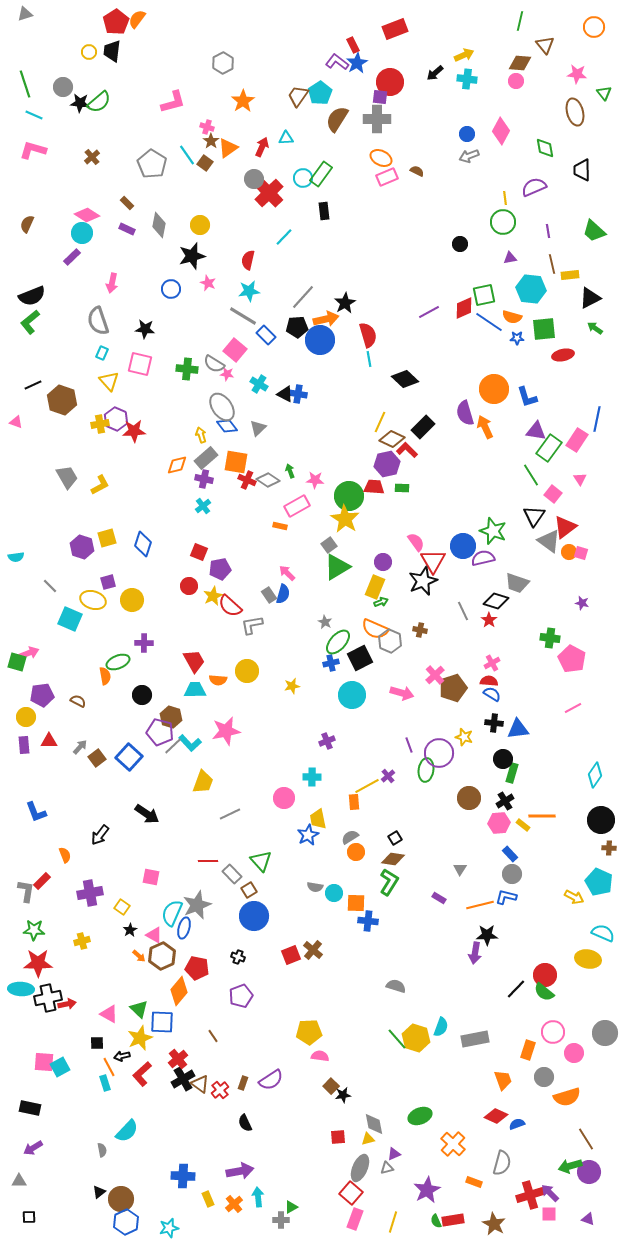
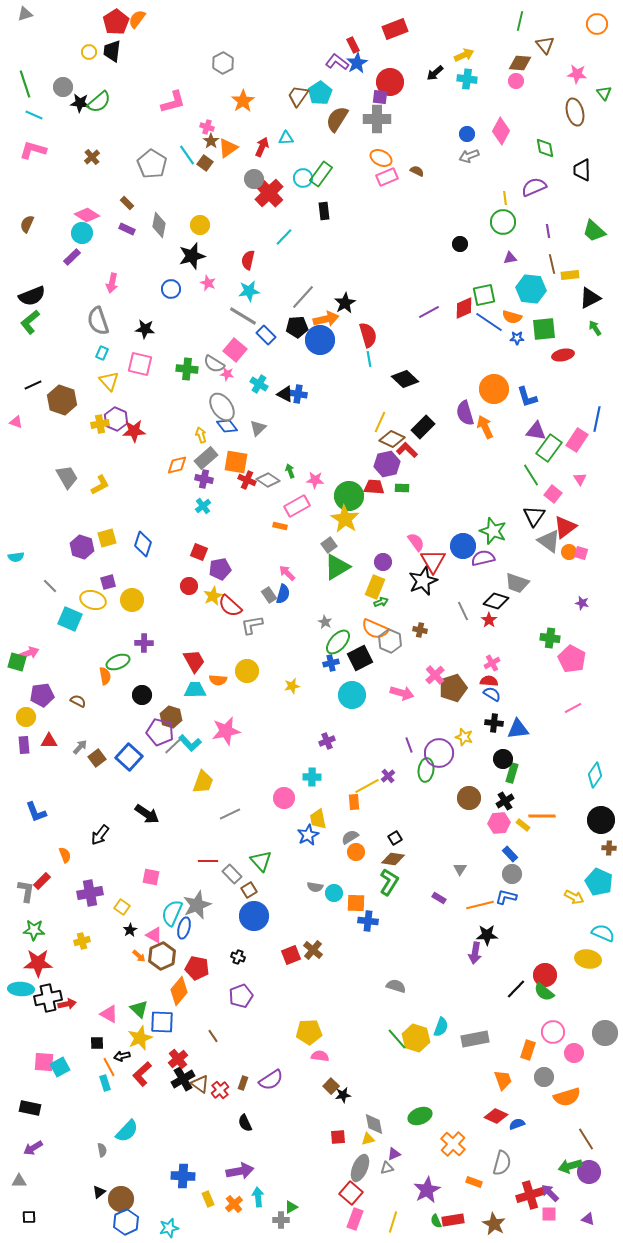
orange circle at (594, 27): moved 3 px right, 3 px up
green arrow at (595, 328): rotated 21 degrees clockwise
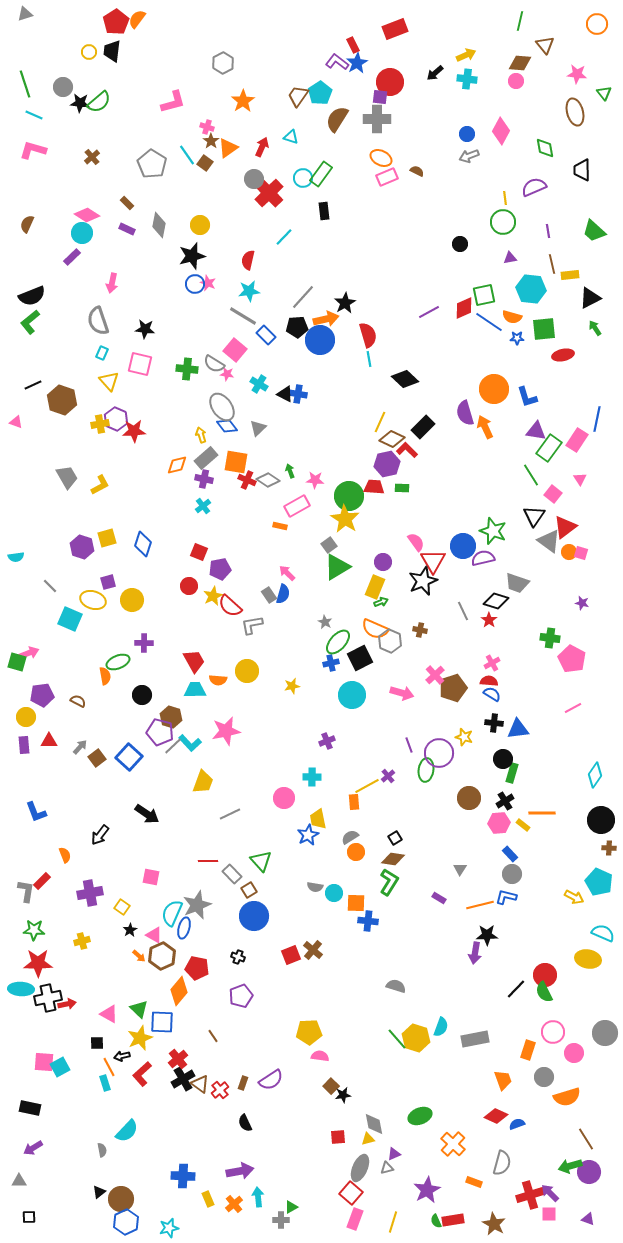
yellow arrow at (464, 55): moved 2 px right
cyan triangle at (286, 138): moved 5 px right, 1 px up; rotated 21 degrees clockwise
blue circle at (171, 289): moved 24 px right, 5 px up
orange line at (542, 816): moved 3 px up
green semicircle at (544, 992): rotated 25 degrees clockwise
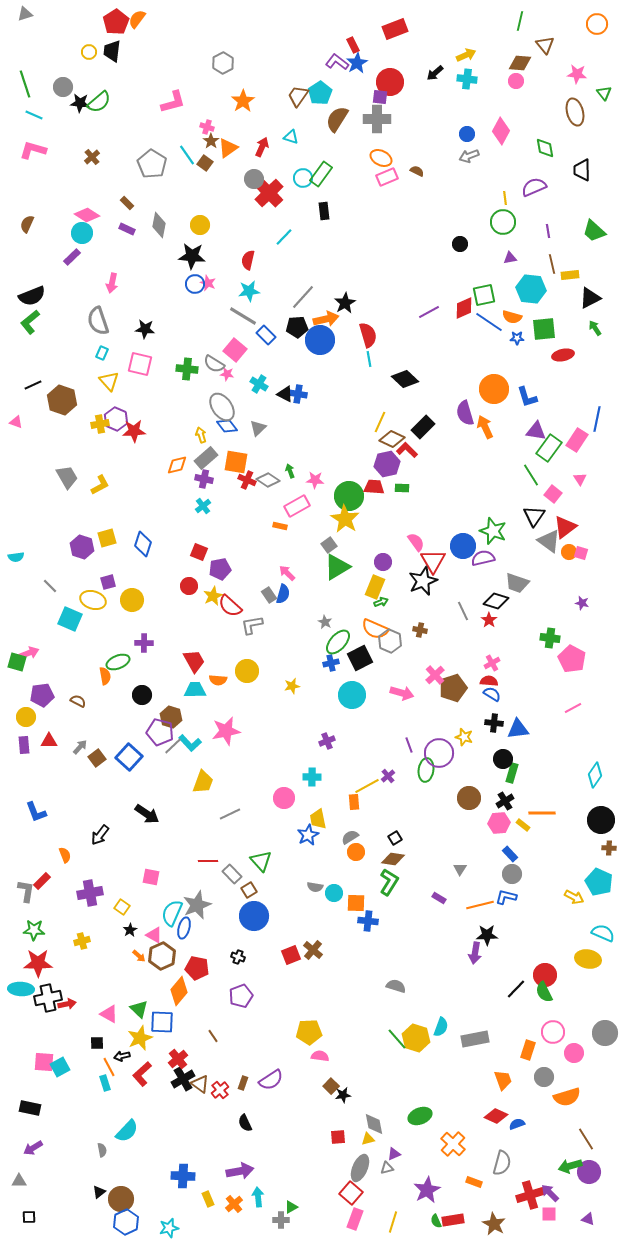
black star at (192, 256): rotated 20 degrees clockwise
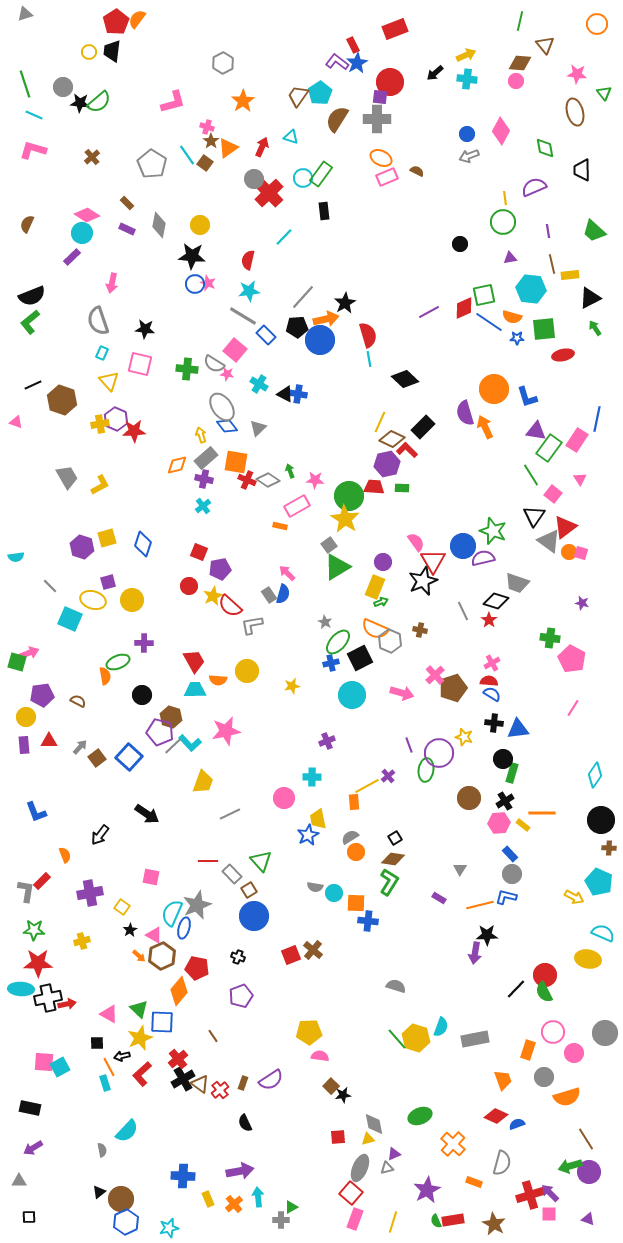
pink line at (573, 708): rotated 30 degrees counterclockwise
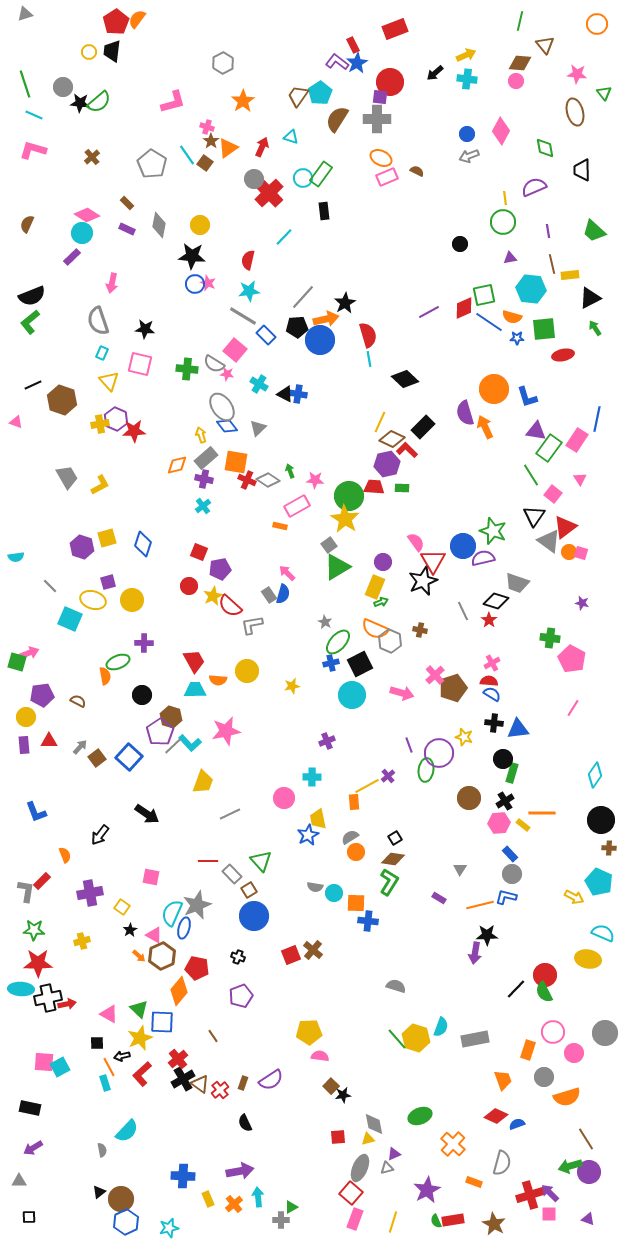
black square at (360, 658): moved 6 px down
purple pentagon at (160, 732): rotated 24 degrees clockwise
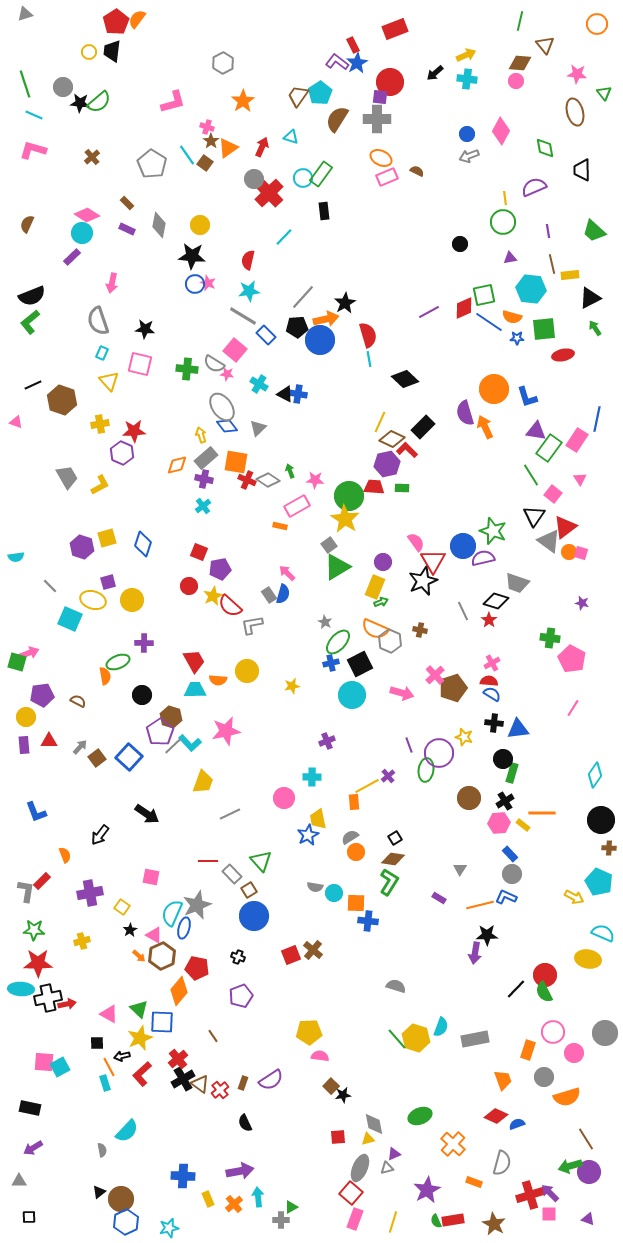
purple hexagon at (116, 419): moved 6 px right, 34 px down
blue L-shape at (506, 897): rotated 10 degrees clockwise
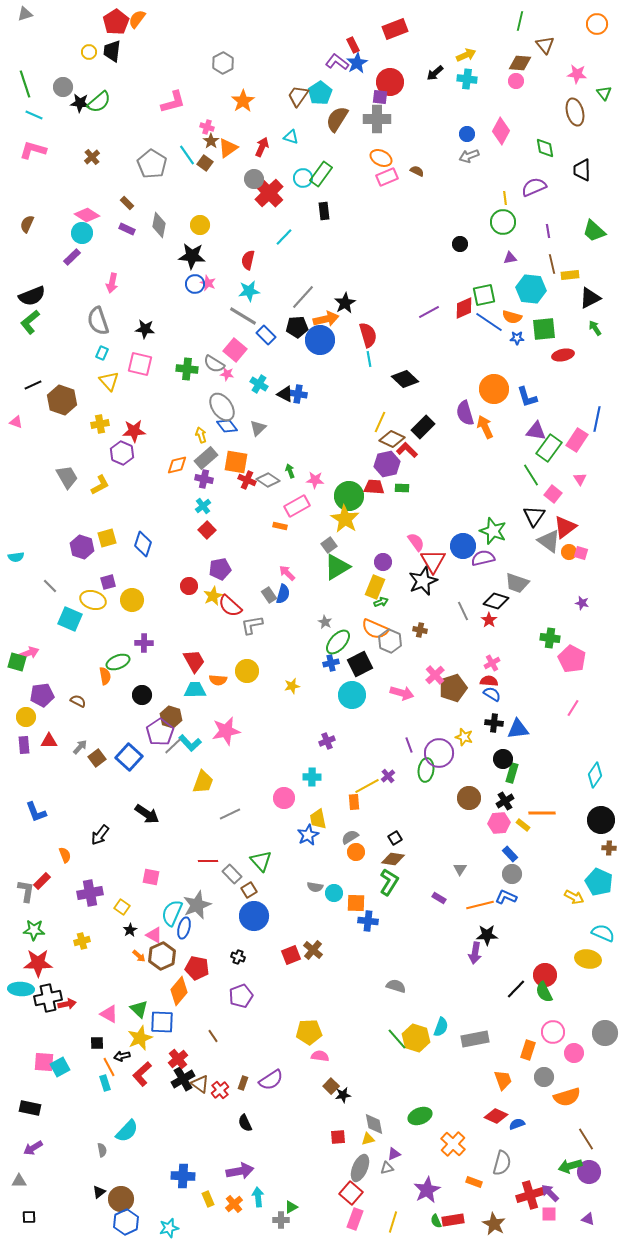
red square at (199, 552): moved 8 px right, 22 px up; rotated 24 degrees clockwise
